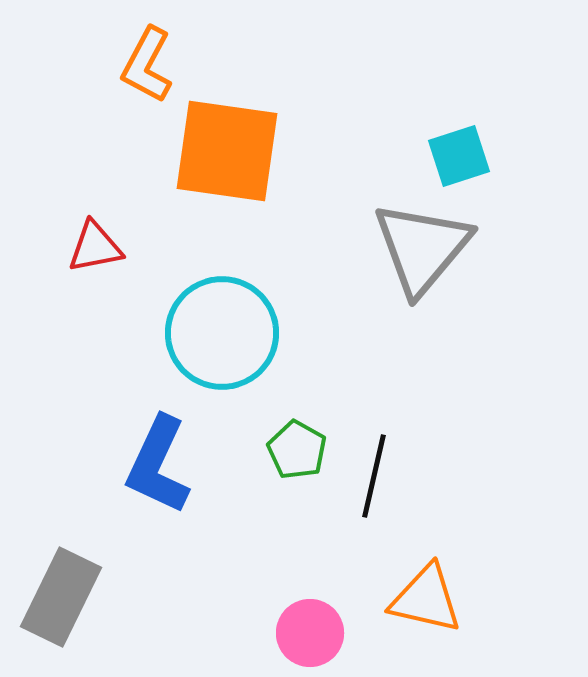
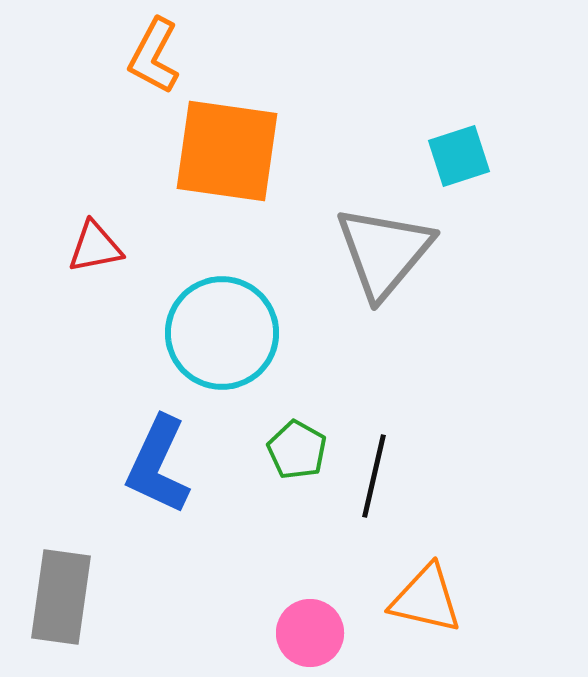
orange L-shape: moved 7 px right, 9 px up
gray triangle: moved 38 px left, 4 px down
gray rectangle: rotated 18 degrees counterclockwise
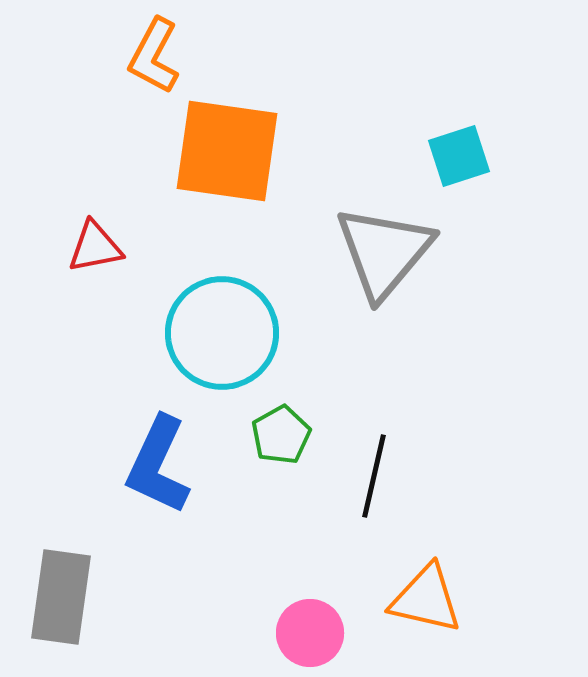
green pentagon: moved 16 px left, 15 px up; rotated 14 degrees clockwise
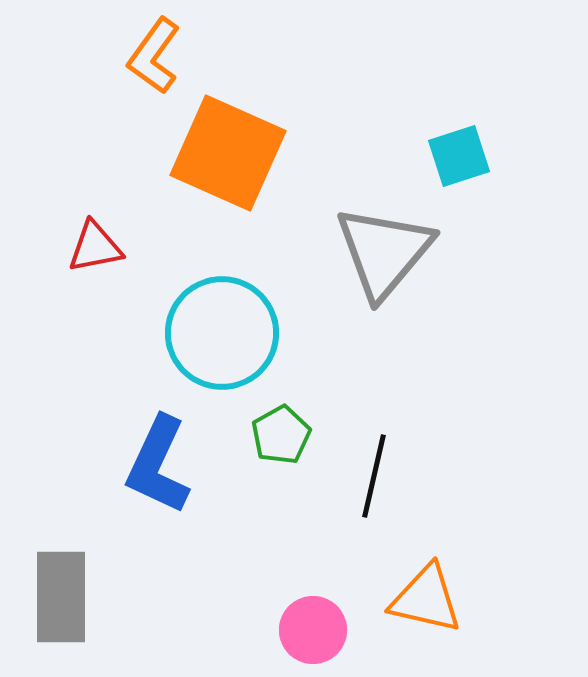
orange L-shape: rotated 8 degrees clockwise
orange square: moved 1 px right, 2 px down; rotated 16 degrees clockwise
gray rectangle: rotated 8 degrees counterclockwise
pink circle: moved 3 px right, 3 px up
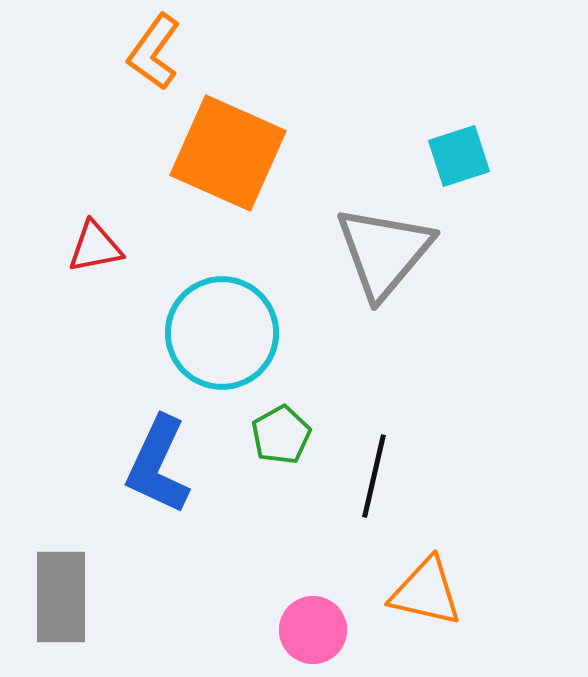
orange L-shape: moved 4 px up
orange triangle: moved 7 px up
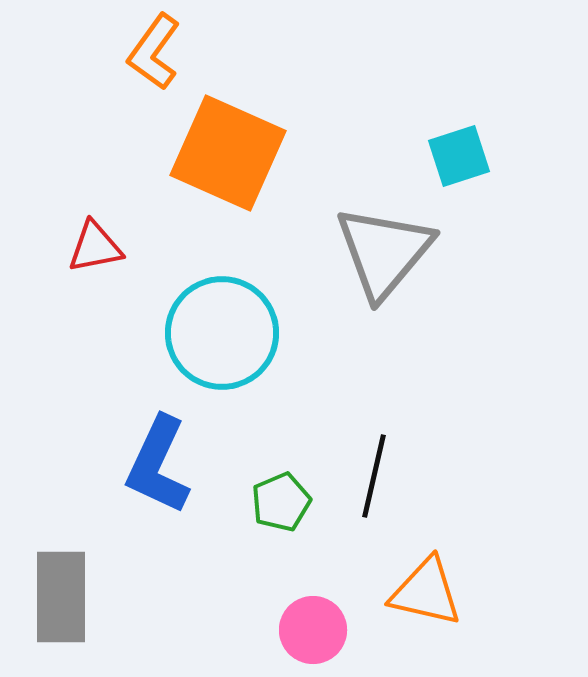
green pentagon: moved 67 px down; rotated 6 degrees clockwise
